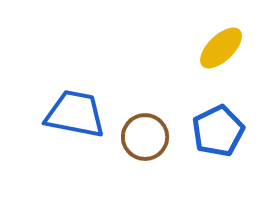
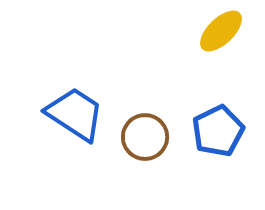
yellow ellipse: moved 17 px up
blue trapezoid: rotated 22 degrees clockwise
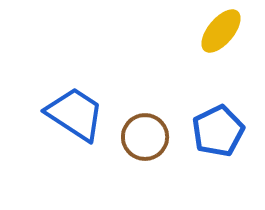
yellow ellipse: rotated 6 degrees counterclockwise
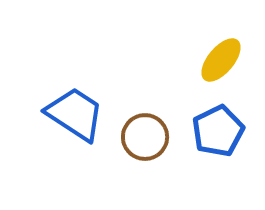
yellow ellipse: moved 29 px down
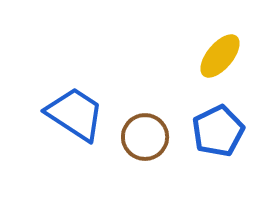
yellow ellipse: moved 1 px left, 4 px up
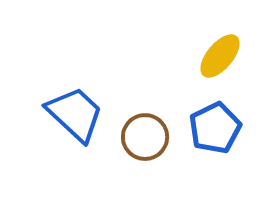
blue trapezoid: rotated 10 degrees clockwise
blue pentagon: moved 3 px left, 3 px up
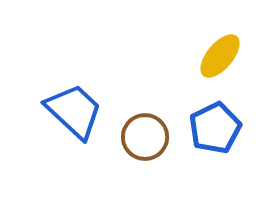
blue trapezoid: moved 1 px left, 3 px up
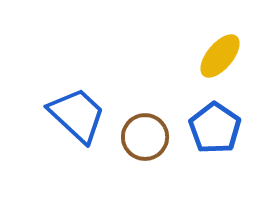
blue trapezoid: moved 3 px right, 4 px down
blue pentagon: rotated 12 degrees counterclockwise
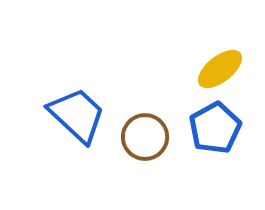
yellow ellipse: moved 13 px down; rotated 12 degrees clockwise
blue pentagon: rotated 9 degrees clockwise
